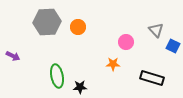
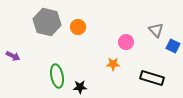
gray hexagon: rotated 16 degrees clockwise
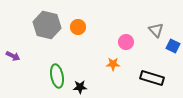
gray hexagon: moved 3 px down
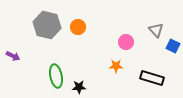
orange star: moved 3 px right, 2 px down
green ellipse: moved 1 px left
black star: moved 1 px left
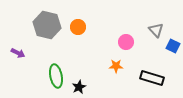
purple arrow: moved 5 px right, 3 px up
black star: rotated 24 degrees counterclockwise
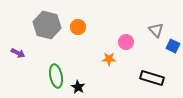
orange star: moved 7 px left, 7 px up
black star: moved 1 px left; rotated 16 degrees counterclockwise
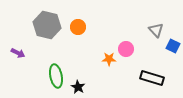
pink circle: moved 7 px down
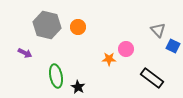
gray triangle: moved 2 px right
purple arrow: moved 7 px right
black rectangle: rotated 20 degrees clockwise
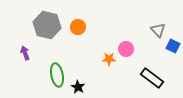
purple arrow: rotated 136 degrees counterclockwise
green ellipse: moved 1 px right, 1 px up
